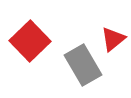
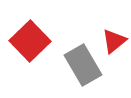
red triangle: moved 1 px right, 2 px down
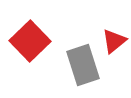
gray rectangle: rotated 12 degrees clockwise
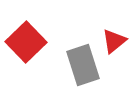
red square: moved 4 px left, 1 px down
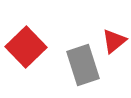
red square: moved 5 px down
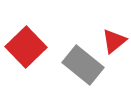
gray rectangle: rotated 33 degrees counterclockwise
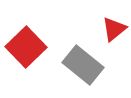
red triangle: moved 12 px up
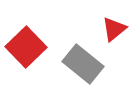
gray rectangle: moved 1 px up
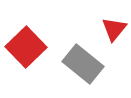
red triangle: rotated 12 degrees counterclockwise
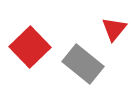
red square: moved 4 px right
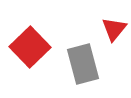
gray rectangle: rotated 36 degrees clockwise
